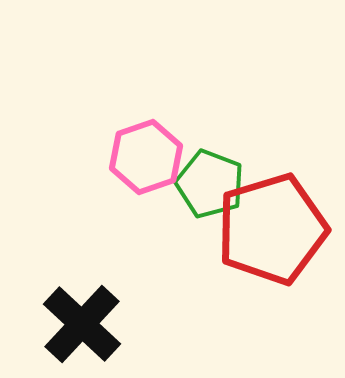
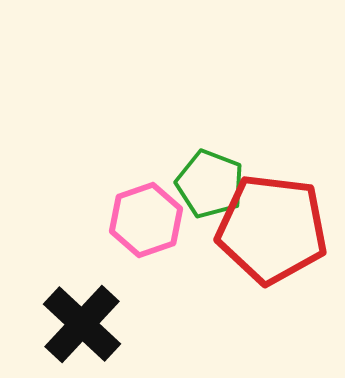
pink hexagon: moved 63 px down
red pentagon: rotated 24 degrees clockwise
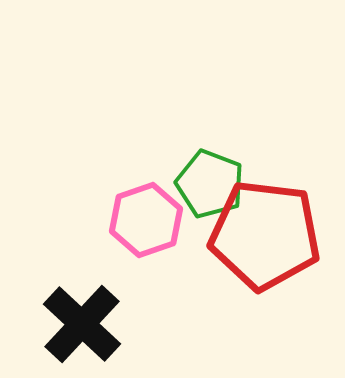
red pentagon: moved 7 px left, 6 px down
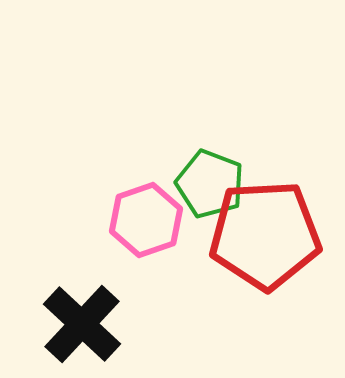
red pentagon: rotated 10 degrees counterclockwise
